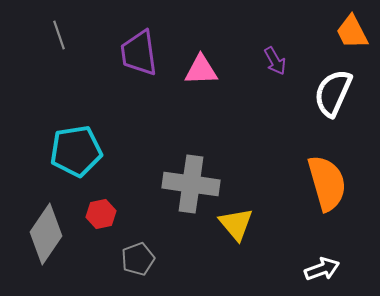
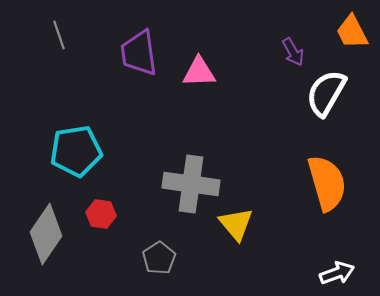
purple arrow: moved 18 px right, 9 px up
pink triangle: moved 2 px left, 2 px down
white semicircle: moved 7 px left; rotated 6 degrees clockwise
red hexagon: rotated 20 degrees clockwise
gray pentagon: moved 21 px right, 1 px up; rotated 12 degrees counterclockwise
white arrow: moved 15 px right, 4 px down
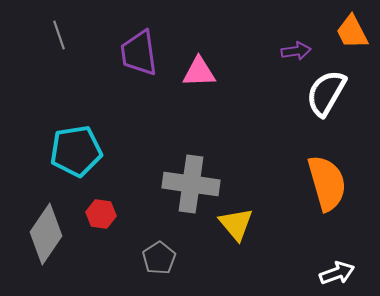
purple arrow: moved 3 px right, 1 px up; rotated 68 degrees counterclockwise
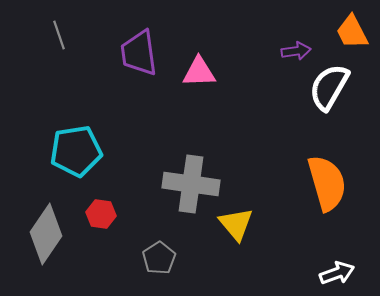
white semicircle: moved 3 px right, 6 px up
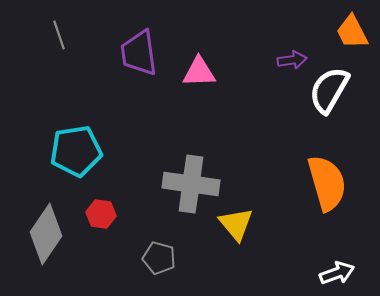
purple arrow: moved 4 px left, 9 px down
white semicircle: moved 3 px down
gray pentagon: rotated 24 degrees counterclockwise
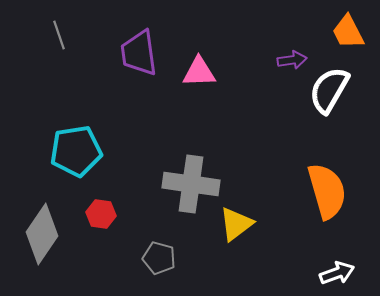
orange trapezoid: moved 4 px left
orange semicircle: moved 8 px down
yellow triangle: rotated 33 degrees clockwise
gray diamond: moved 4 px left
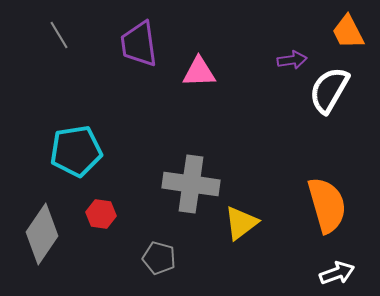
gray line: rotated 12 degrees counterclockwise
purple trapezoid: moved 9 px up
orange semicircle: moved 14 px down
yellow triangle: moved 5 px right, 1 px up
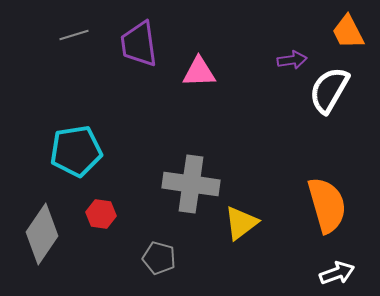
gray line: moved 15 px right; rotated 76 degrees counterclockwise
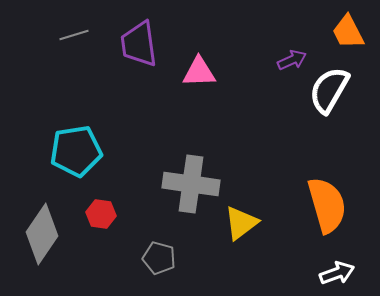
purple arrow: rotated 16 degrees counterclockwise
